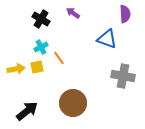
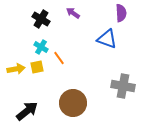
purple semicircle: moved 4 px left, 1 px up
cyan cross: rotated 32 degrees counterclockwise
gray cross: moved 10 px down
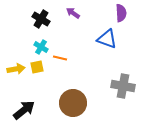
orange line: moved 1 px right; rotated 40 degrees counterclockwise
black arrow: moved 3 px left, 1 px up
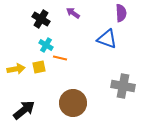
cyan cross: moved 5 px right, 2 px up
yellow square: moved 2 px right
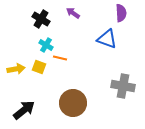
yellow square: rotated 32 degrees clockwise
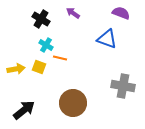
purple semicircle: rotated 66 degrees counterclockwise
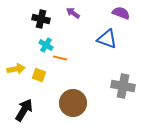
black cross: rotated 18 degrees counterclockwise
yellow square: moved 8 px down
black arrow: rotated 20 degrees counterclockwise
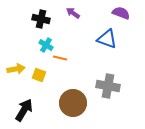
gray cross: moved 15 px left
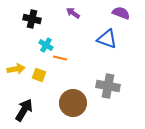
black cross: moved 9 px left
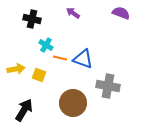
blue triangle: moved 24 px left, 20 px down
